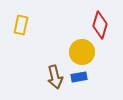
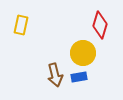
yellow circle: moved 1 px right, 1 px down
brown arrow: moved 2 px up
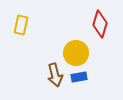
red diamond: moved 1 px up
yellow circle: moved 7 px left
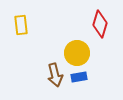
yellow rectangle: rotated 18 degrees counterclockwise
yellow circle: moved 1 px right
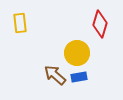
yellow rectangle: moved 1 px left, 2 px up
brown arrow: rotated 145 degrees clockwise
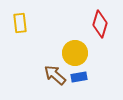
yellow circle: moved 2 px left
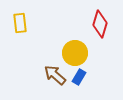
blue rectangle: rotated 49 degrees counterclockwise
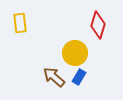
red diamond: moved 2 px left, 1 px down
brown arrow: moved 1 px left, 2 px down
